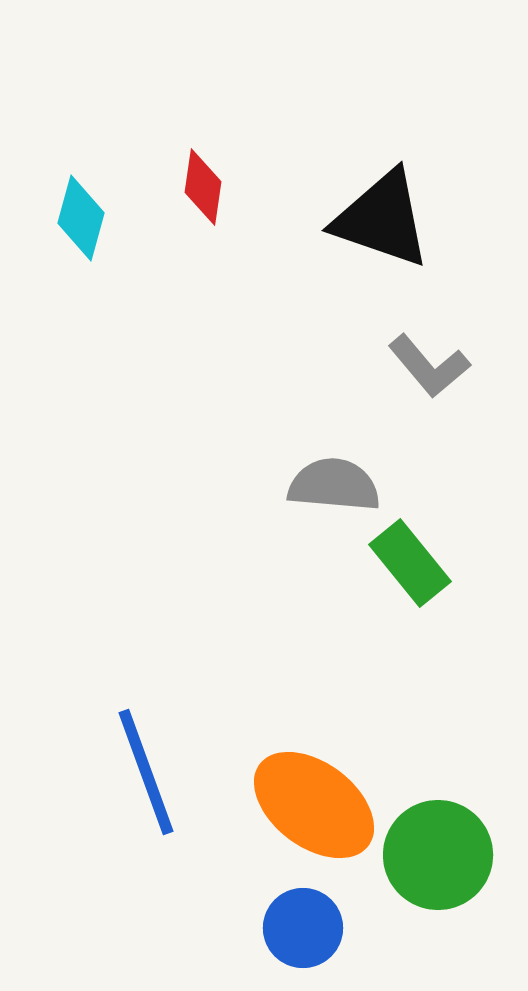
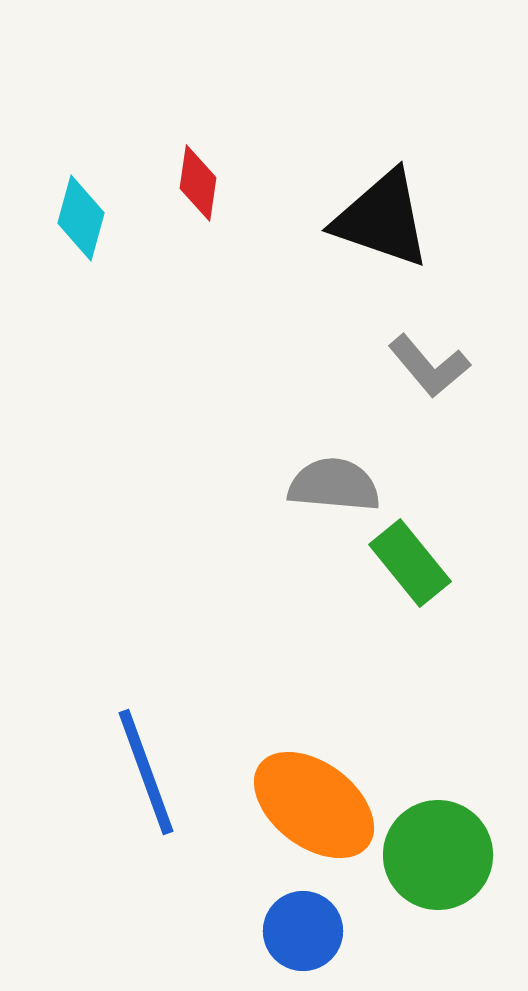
red diamond: moved 5 px left, 4 px up
blue circle: moved 3 px down
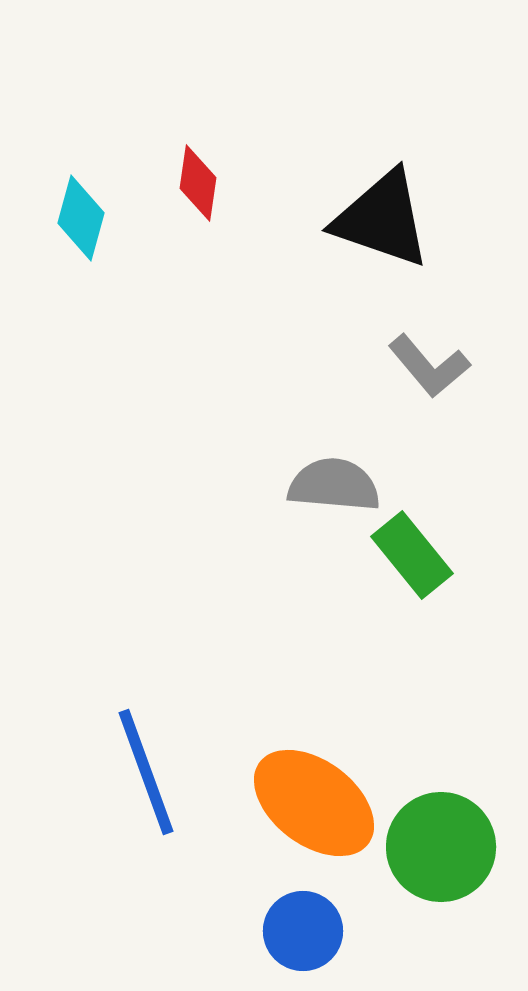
green rectangle: moved 2 px right, 8 px up
orange ellipse: moved 2 px up
green circle: moved 3 px right, 8 px up
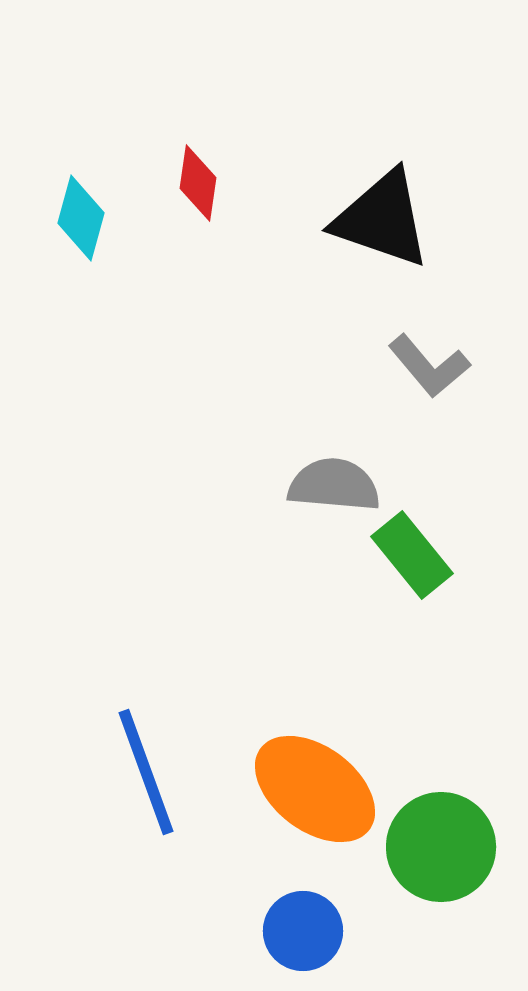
orange ellipse: moved 1 px right, 14 px up
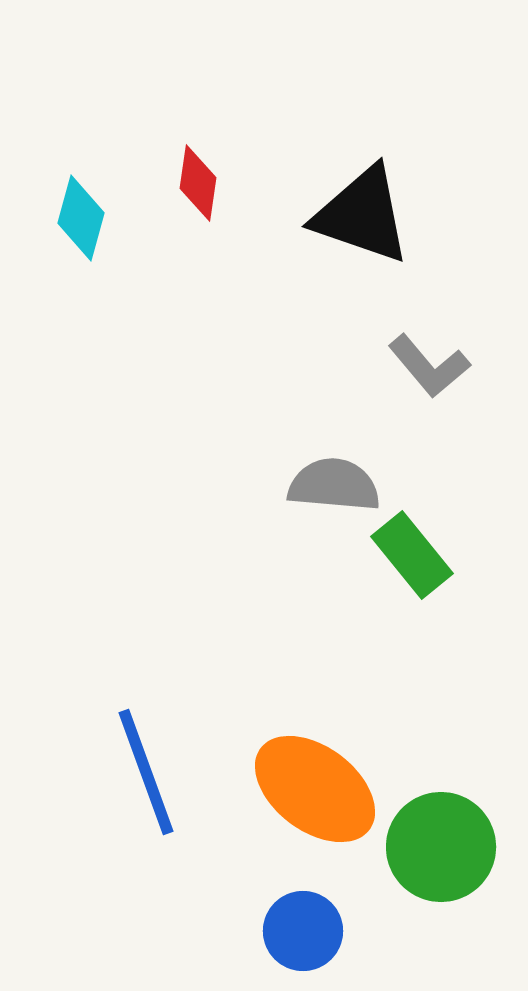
black triangle: moved 20 px left, 4 px up
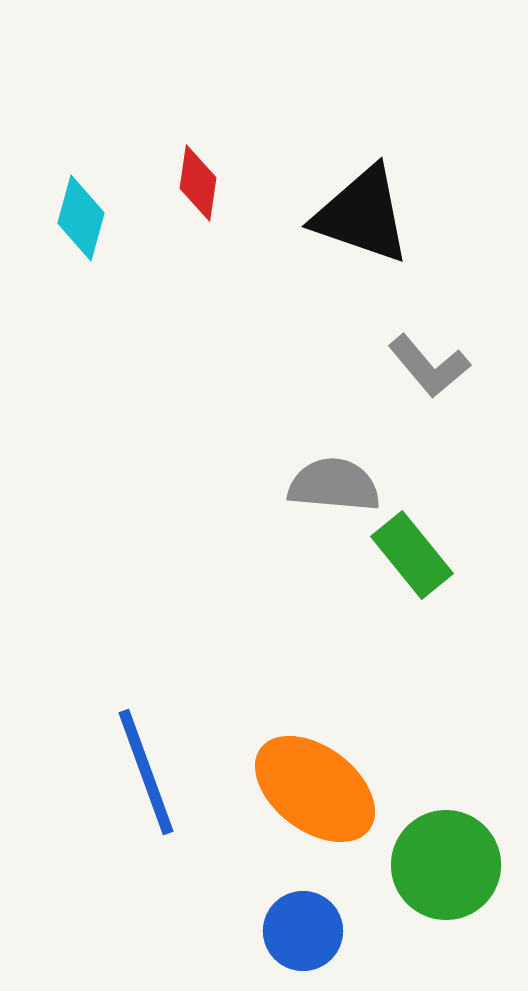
green circle: moved 5 px right, 18 px down
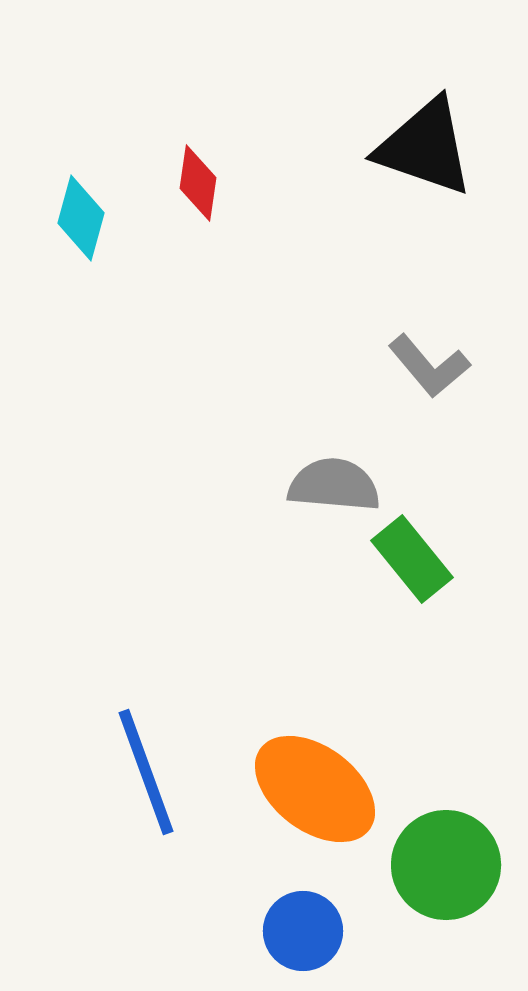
black triangle: moved 63 px right, 68 px up
green rectangle: moved 4 px down
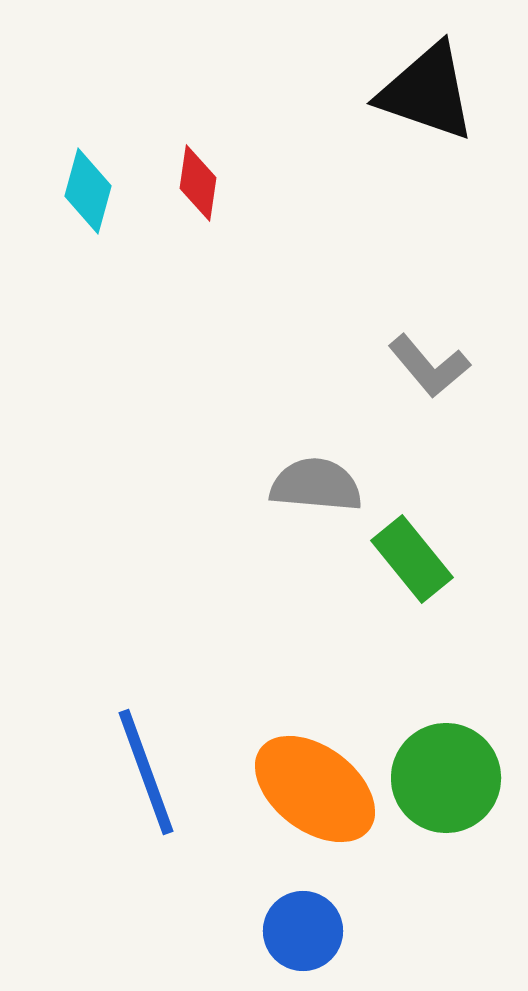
black triangle: moved 2 px right, 55 px up
cyan diamond: moved 7 px right, 27 px up
gray semicircle: moved 18 px left
green circle: moved 87 px up
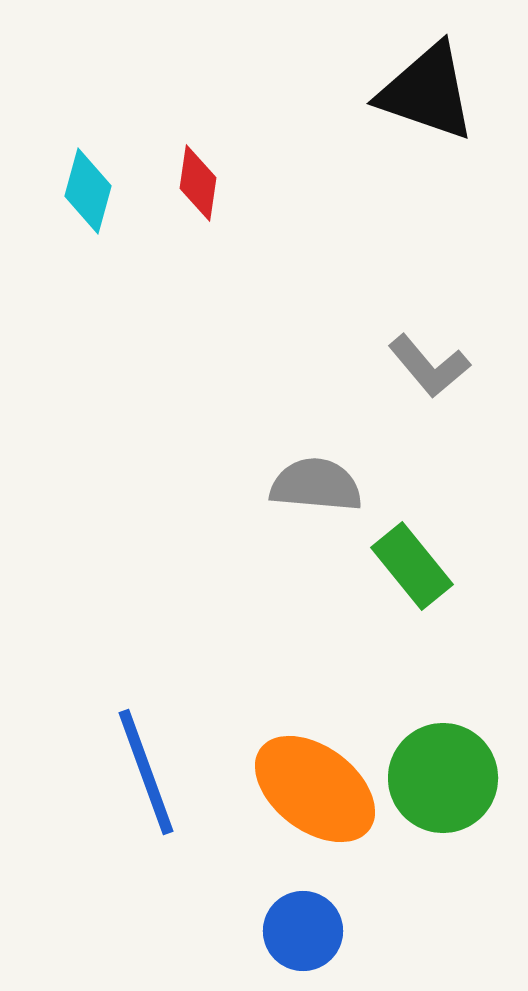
green rectangle: moved 7 px down
green circle: moved 3 px left
